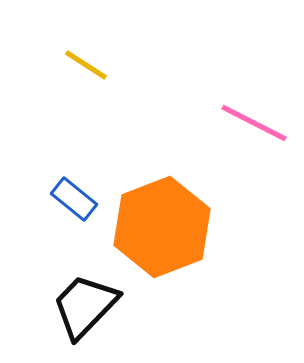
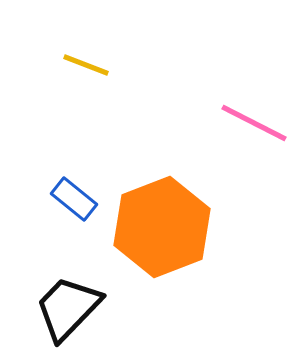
yellow line: rotated 12 degrees counterclockwise
black trapezoid: moved 17 px left, 2 px down
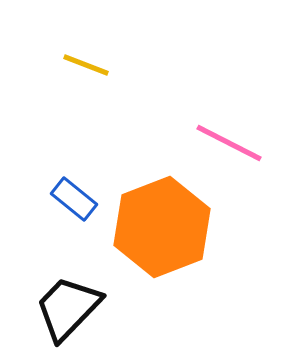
pink line: moved 25 px left, 20 px down
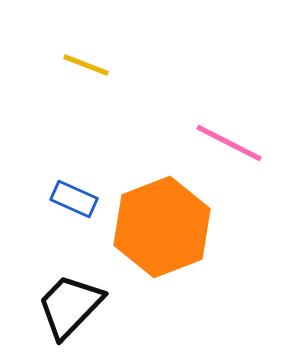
blue rectangle: rotated 15 degrees counterclockwise
black trapezoid: moved 2 px right, 2 px up
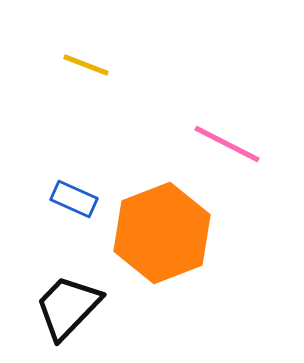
pink line: moved 2 px left, 1 px down
orange hexagon: moved 6 px down
black trapezoid: moved 2 px left, 1 px down
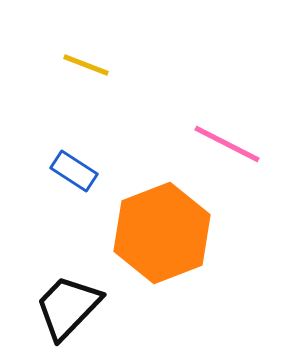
blue rectangle: moved 28 px up; rotated 9 degrees clockwise
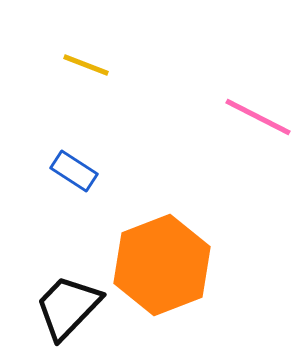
pink line: moved 31 px right, 27 px up
orange hexagon: moved 32 px down
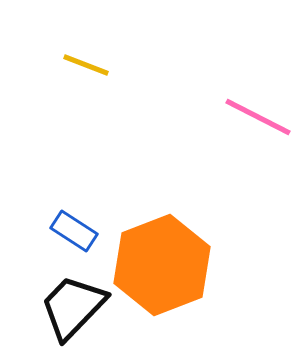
blue rectangle: moved 60 px down
black trapezoid: moved 5 px right
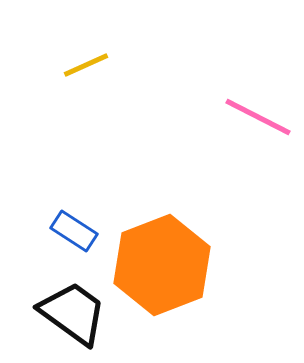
yellow line: rotated 45 degrees counterclockwise
black trapezoid: moved 6 px down; rotated 82 degrees clockwise
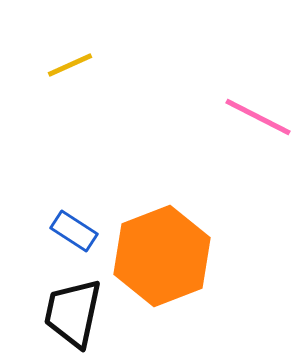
yellow line: moved 16 px left
orange hexagon: moved 9 px up
black trapezoid: rotated 114 degrees counterclockwise
